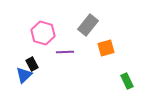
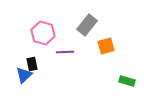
gray rectangle: moved 1 px left
orange square: moved 2 px up
black rectangle: rotated 16 degrees clockwise
green rectangle: rotated 49 degrees counterclockwise
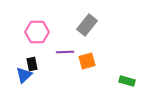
pink hexagon: moved 6 px left, 1 px up; rotated 15 degrees counterclockwise
orange square: moved 19 px left, 15 px down
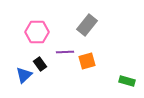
black rectangle: moved 8 px right; rotated 24 degrees counterclockwise
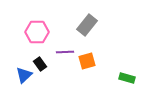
green rectangle: moved 3 px up
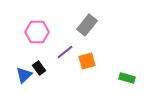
purple line: rotated 36 degrees counterclockwise
black rectangle: moved 1 px left, 4 px down
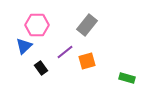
pink hexagon: moved 7 px up
black rectangle: moved 2 px right
blue triangle: moved 29 px up
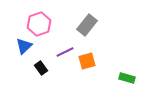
pink hexagon: moved 2 px right, 1 px up; rotated 20 degrees counterclockwise
purple line: rotated 12 degrees clockwise
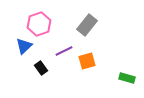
purple line: moved 1 px left, 1 px up
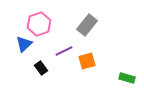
blue triangle: moved 2 px up
